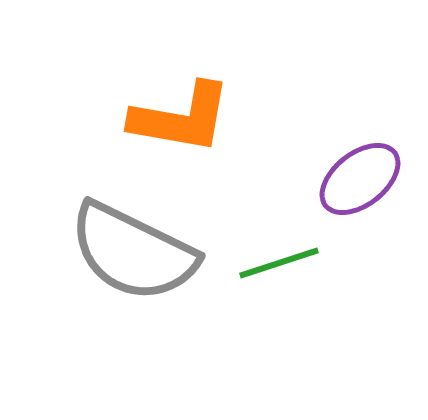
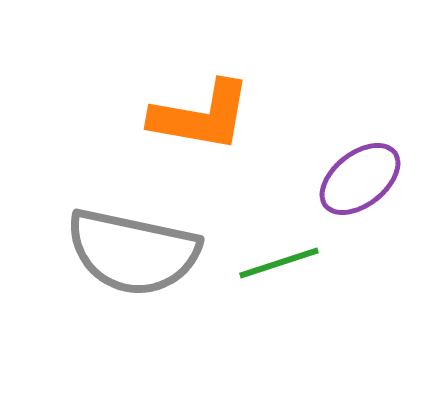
orange L-shape: moved 20 px right, 2 px up
gray semicircle: rotated 14 degrees counterclockwise
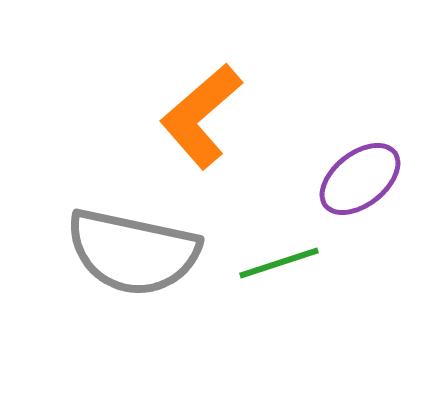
orange L-shape: rotated 129 degrees clockwise
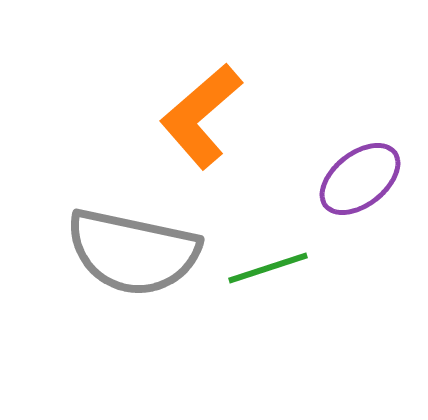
green line: moved 11 px left, 5 px down
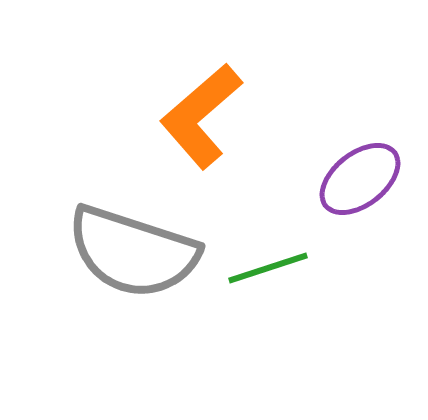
gray semicircle: rotated 6 degrees clockwise
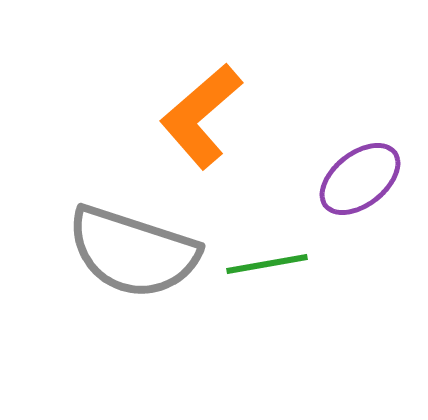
green line: moved 1 px left, 4 px up; rotated 8 degrees clockwise
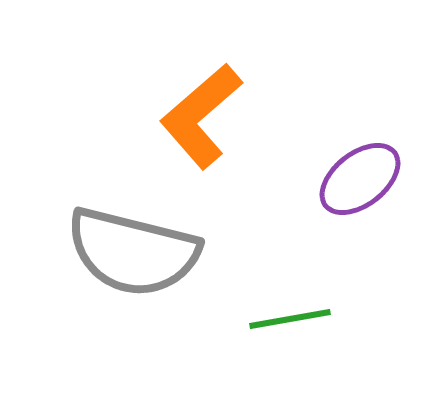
gray semicircle: rotated 4 degrees counterclockwise
green line: moved 23 px right, 55 px down
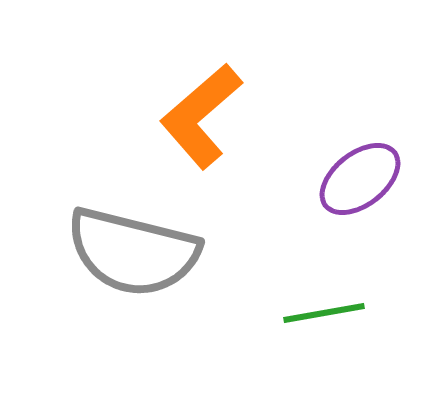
green line: moved 34 px right, 6 px up
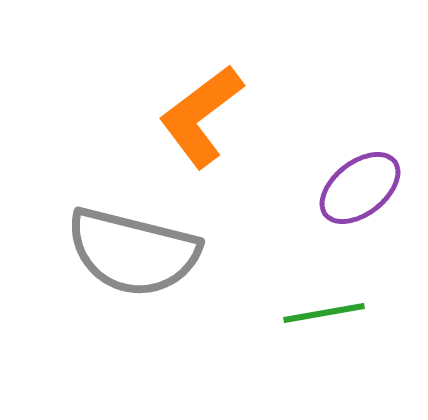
orange L-shape: rotated 4 degrees clockwise
purple ellipse: moved 9 px down
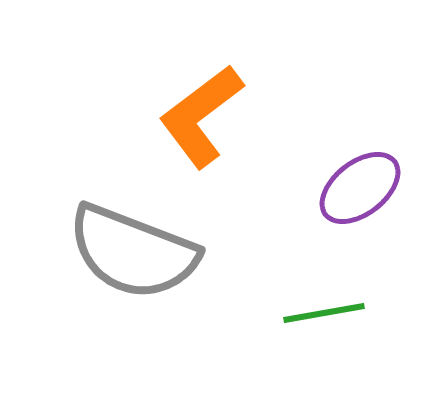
gray semicircle: rotated 7 degrees clockwise
